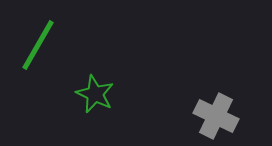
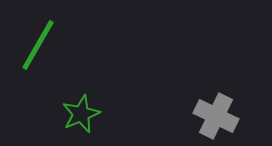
green star: moved 14 px left, 20 px down; rotated 24 degrees clockwise
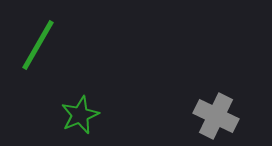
green star: moved 1 px left, 1 px down
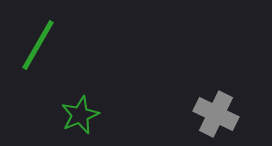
gray cross: moved 2 px up
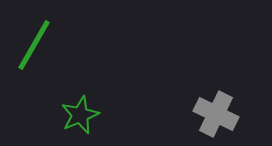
green line: moved 4 px left
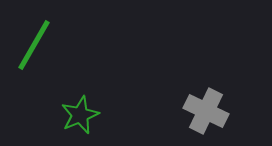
gray cross: moved 10 px left, 3 px up
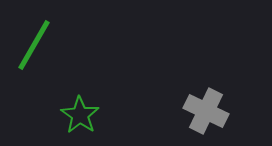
green star: rotated 15 degrees counterclockwise
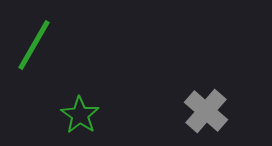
gray cross: rotated 15 degrees clockwise
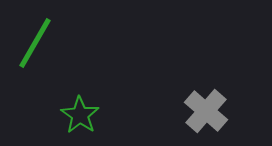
green line: moved 1 px right, 2 px up
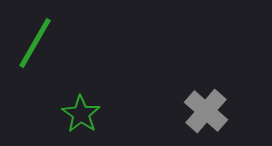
green star: moved 1 px right, 1 px up
